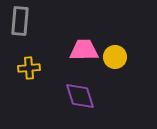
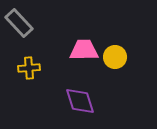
gray rectangle: moved 1 px left, 2 px down; rotated 48 degrees counterclockwise
purple diamond: moved 5 px down
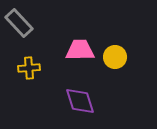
pink trapezoid: moved 4 px left
